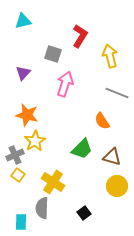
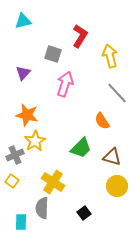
gray line: rotated 25 degrees clockwise
green trapezoid: moved 1 px left, 1 px up
yellow square: moved 6 px left, 6 px down
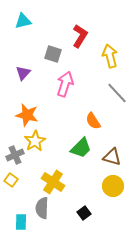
orange semicircle: moved 9 px left
yellow square: moved 1 px left, 1 px up
yellow circle: moved 4 px left
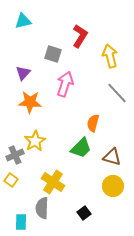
orange star: moved 3 px right, 13 px up; rotated 10 degrees counterclockwise
orange semicircle: moved 2 px down; rotated 48 degrees clockwise
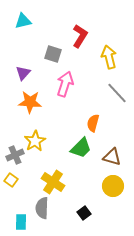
yellow arrow: moved 1 px left, 1 px down
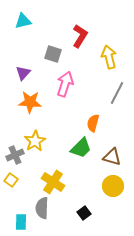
gray line: rotated 70 degrees clockwise
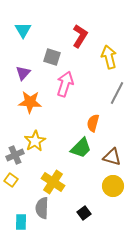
cyan triangle: moved 9 px down; rotated 48 degrees counterclockwise
gray square: moved 1 px left, 3 px down
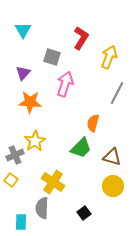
red L-shape: moved 1 px right, 2 px down
yellow arrow: rotated 35 degrees clockwise
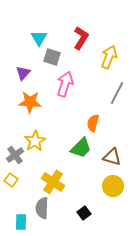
cyan triangle: moved 16 px right, 8 px down
gray cross: rotated 12 degrees counterclockwise
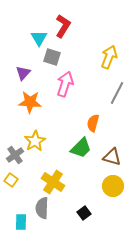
red L-shape: moved 18 px left, 12 px up
